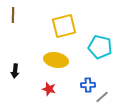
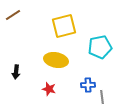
brown line: rotated 56 degrees clockwise
cyan pentagon: rotated 25 degrees counterclockwise
black arrow: moved 1 px right, 1 px down
gray line: rotated 56 degrees counterclockwise
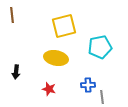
brown line: moved 1 px left; rotated 63 degrees counterclockwise
yellow ellipse: moved 2 px up
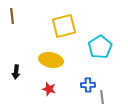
brown line: moved 1 px down
cyan pentagon: rotated 20 degrees counterclockwise
yellow ellipse: moved 5 px left, 2 px down
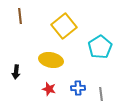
brown line: moved 8 px right
yellow square: rotated 25 degrees counterclockwise
blue cross: moved 10 px left, 3 px down
gray line: moved 1 px left, 3 px up
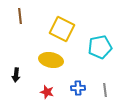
yellow square: moved 2 px left, 3 px down; rotated 25 degrees counterclockwise
cyan pentagon: rotated 20 degrees clockwise
black arrow: moved 3 px down
red star: moved 2 px left, 3 px down
gray line: moved 4 px right, 4 px up
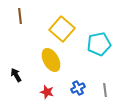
yellow square: rotated 15 degrees clockwise
cyan pentagon: moved 1 px left, 3 px up
yellow ellipse: rotated 50 degrees clockwise
black arrow: rotated 144 degrees clockwise
blue cross: rotated 24 degrees counterclockwise
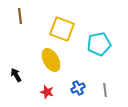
yellow square: rotated 20 degrees counterclockwise
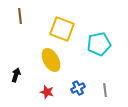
black arrow: rotated 48 degrees clockwise
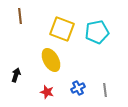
cyan pentagon: moved 2 px left, 12 px up
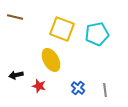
brown line: moved 5 px left, 1 px down; rotated 70 degrees counterclockwise
cyan pentagon: moved 2 px down
black arrow: rotated 120 degrees counterclockwise
blue cross: rotated 24 degrees counterclockwise
red star: moved 8 px left, 6 px up
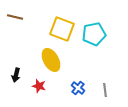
cyan pentagon: moved 3 px left
black arrow: rotated 64 degrees counterclockwise
